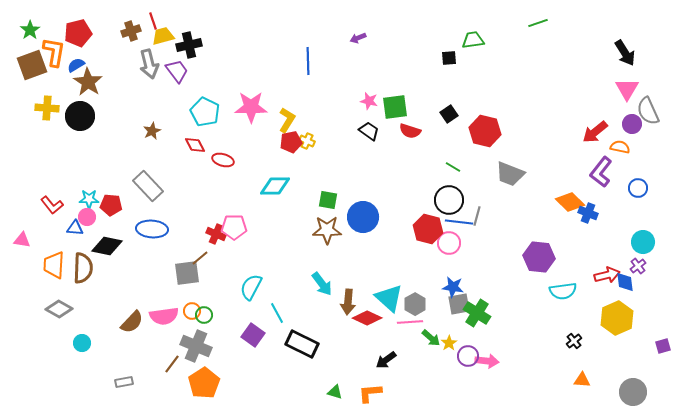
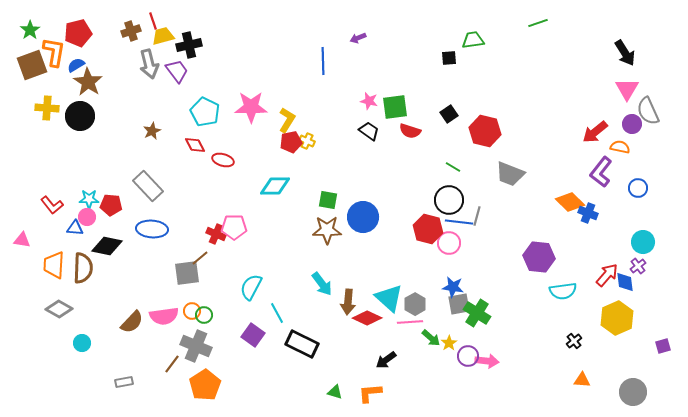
blue line at (308, 61): moved 15 px right
red arrow at (607, 275): rotated 35 degrees counterclockwise
orange pentagon at (204, 383): moved 1 px right, 2 px down
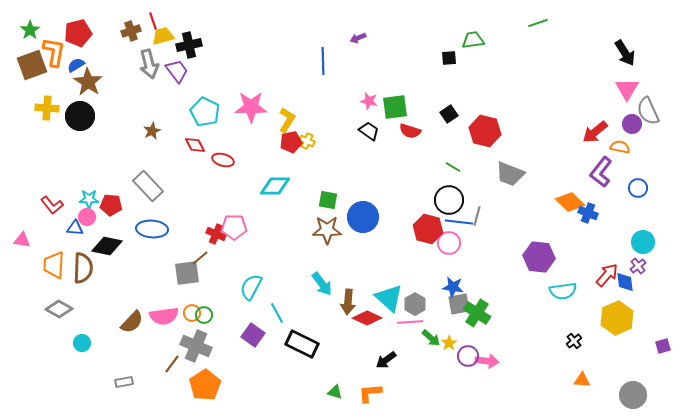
orange circle at (192, 311): moved 2 px down
gray circle at (633, 392): moved 3 px down
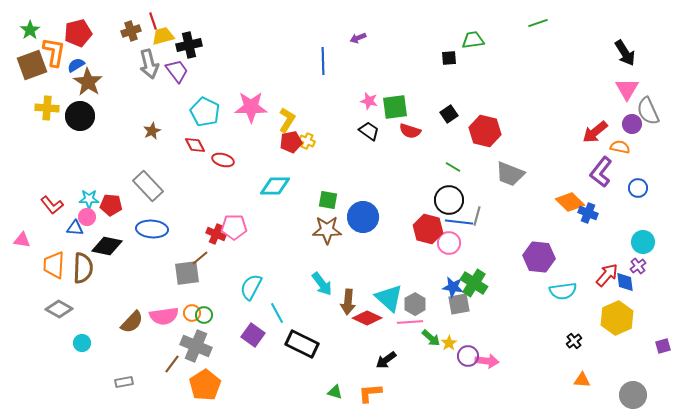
green cross at (477, 313): moved 3 px left, 30 px up
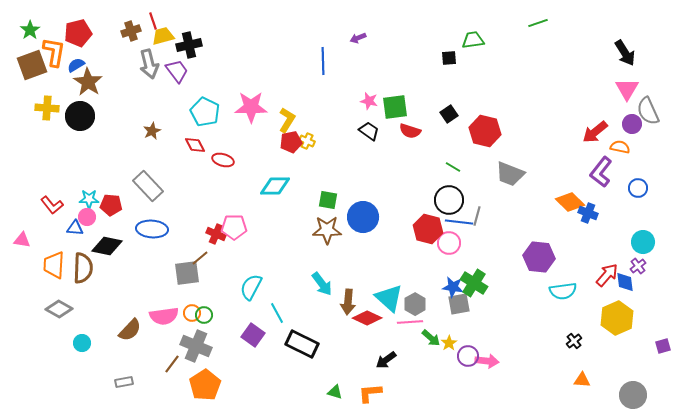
brown semicircle at (132, 322): moved 2 px left, 8 px down
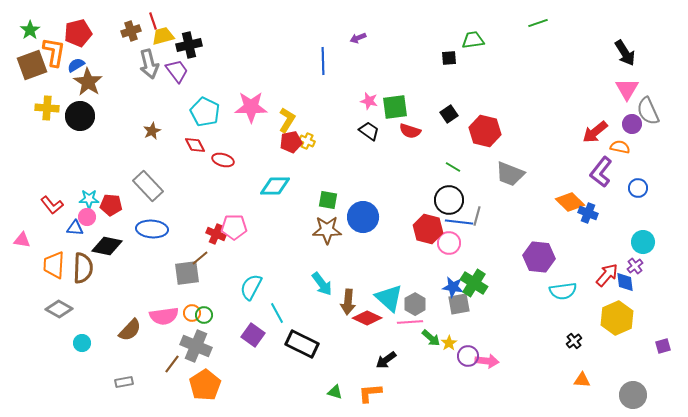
purple cross at (638, 266): moved 3 px left
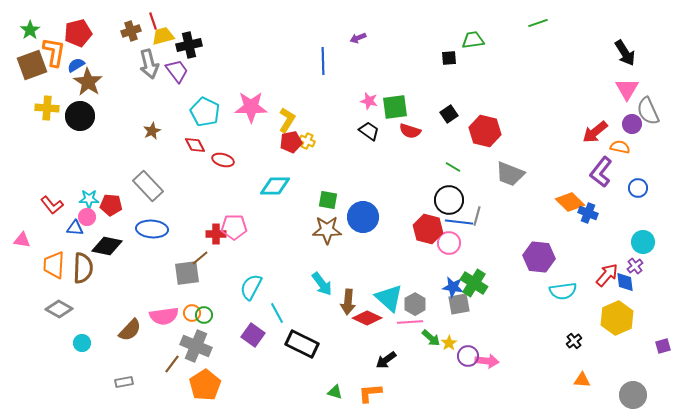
red cross at (216, 234): rotated 24 degrees counterclockwise
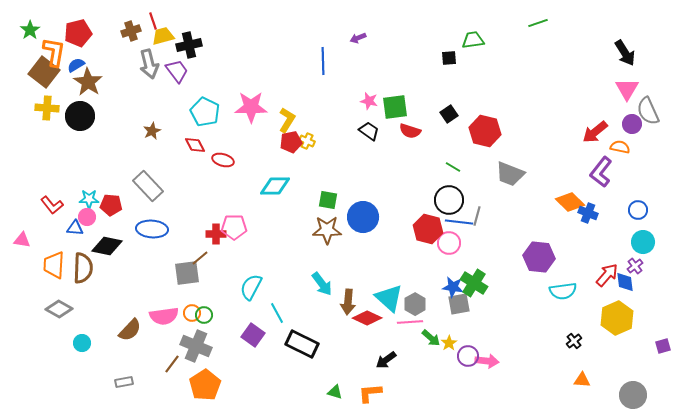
brown square at (32, 65): moved 12 px right, 7 px down; rotated 32 degrees counterclockwise
blue circle at (638, 188): moved 22 px down
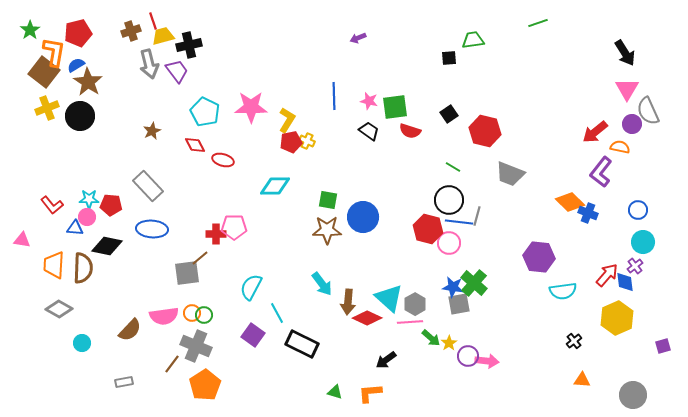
blue line at (323, 61): moved 11 px right, 35 px down
yellow cross at (47, 108): rotated 25 degrees counterclockwise
green cross at (474, 283): rotated 8 degrees clockwise
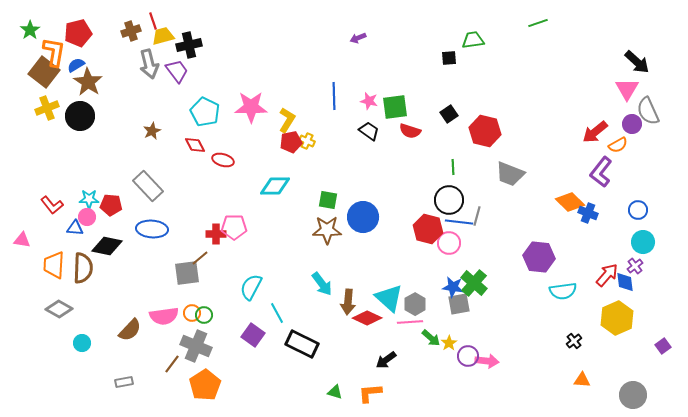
black arrow at (625, 53): moved 12 px right, 9 px down; rotated 16 degrees counterclockwise
orange semicircle at (620, 147): moved 2 px left, 2 px up; rotated 138 degrees clockwise
green line at (453, 167): rotated 56 degrees clockwise
purple square at (663, 346): rotated 21 degrees counterclockwise
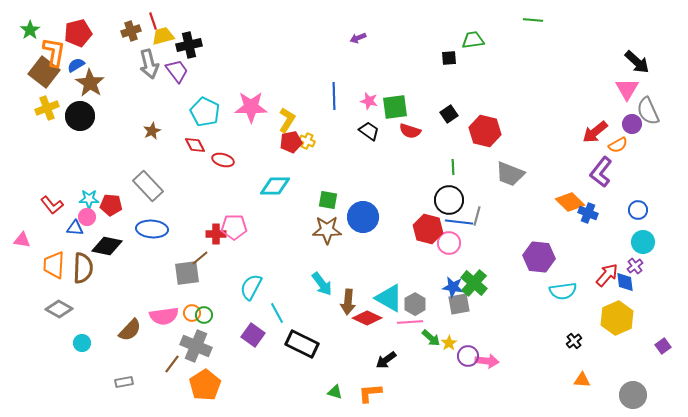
green line at (538, 23): moved 5 px left, 3 px up; rotated 24 degrees clockwise
brown star at (88, 82): moved 2 px right, 1 px down
cyan triangle at (389, 298): rotated 12 degrees counterclockwise
